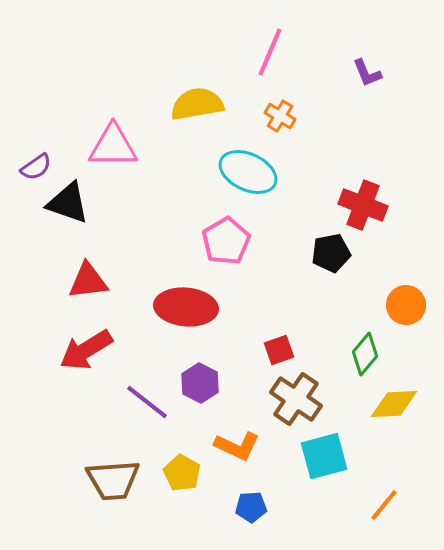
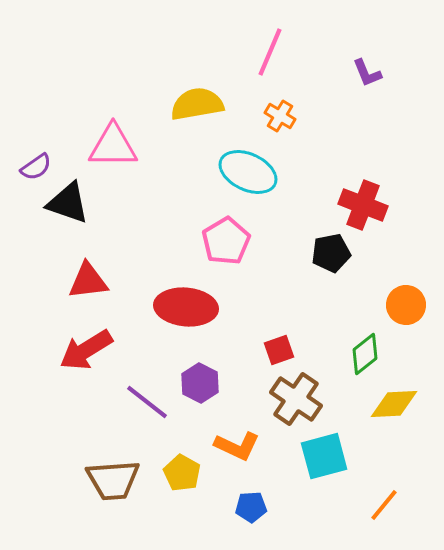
green diamond: rotated 12 degrees clockwise
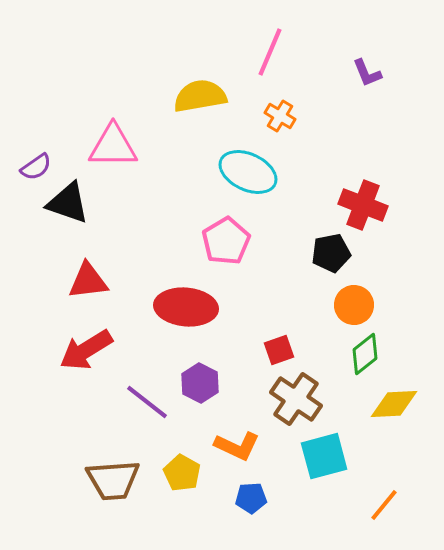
yellow semicircle: moved 3 px right, 8 px up
orange circle: moved 52 px left
blue pentagon: moved 9 px up
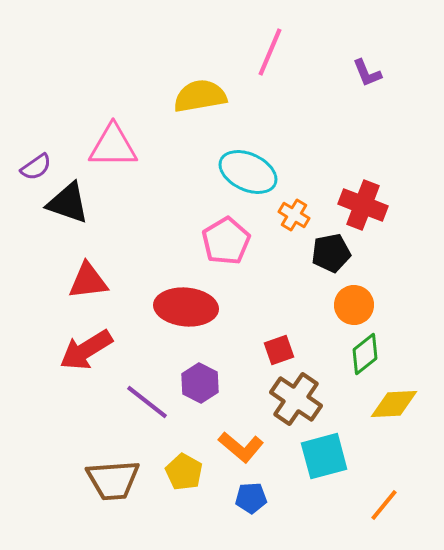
orange cross: moved 14 px right, 99 px down
orange L-shape: moved 4 px right, 1 px down; rotated 15 degrees clockwise
yellow pentagon: moved 2 px right, 1 px up
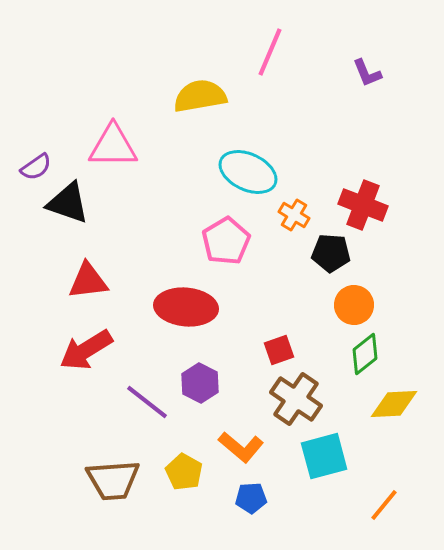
black pentagon: rotated 15 degrees clockwise
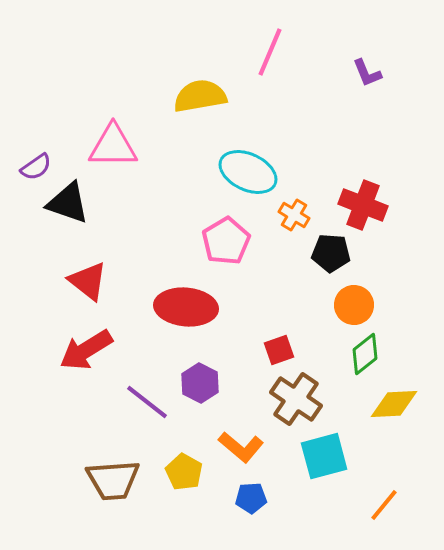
red triangle: rotated 45 degrees clockwise
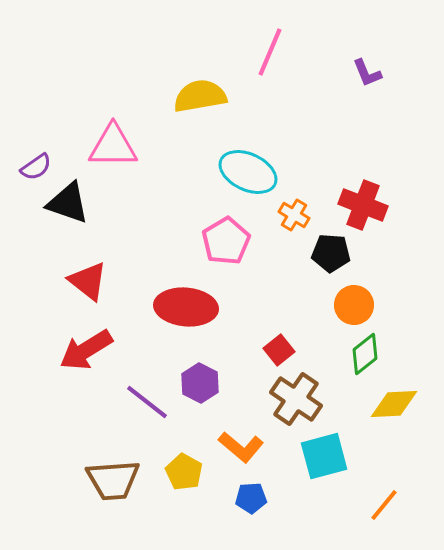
red square: rotated 20 degrees counterclockwise
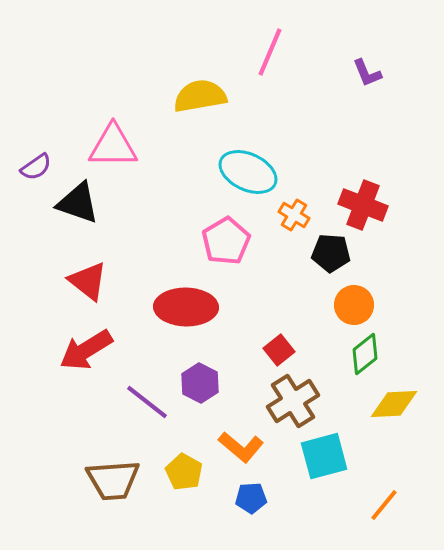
black triangle: moved 10 px right
red ellipse: rotated 4 degrees counterclockwise
brown cross: moved 3 px left, 2 px down; rotated 24 degrees clockwise
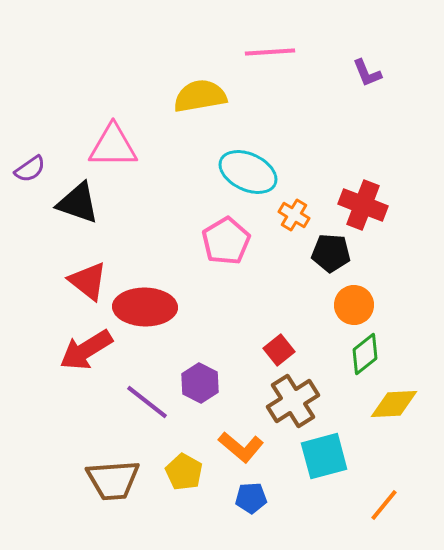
pink line: rotated 63 degrees clockwise
purple semicircle: moved 6 px left, 2 px down
red ellipse: moved 41 px left
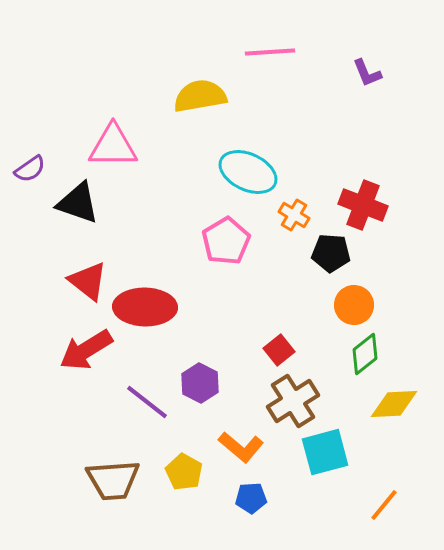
cyan square: moved 1 px right, 4 px up
